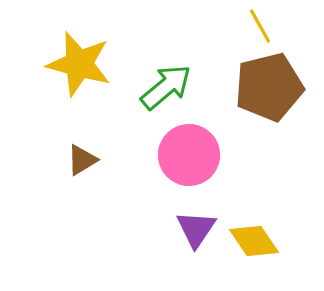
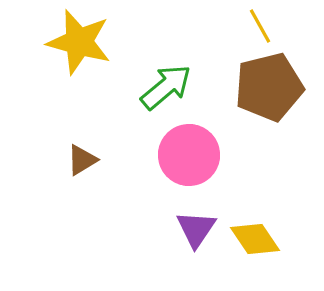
yellow star: moved 22 px up
yellow diamond: moved 1 px right, 2 px up
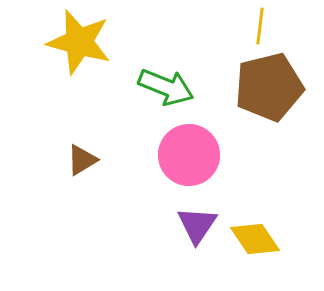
yellow line: rotated 36 degrees clockwise
green arrow: rotated 62 degrees clockwise
purple triangle: moved 1 px right, 4 px up
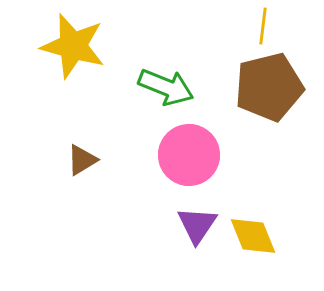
yellow line: moved 3 px right
yellow star: moved 6 px left, 4 px down
yellow diamond: moved 2 px left, 3 px up; rotated 12 degrees clockwise
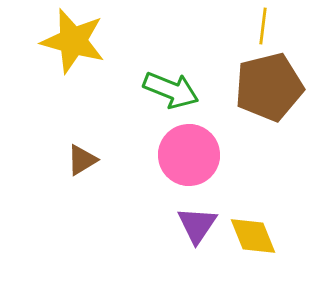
yellow star: moved 5 px up
green arrow: moved 5 px right, 3 px down
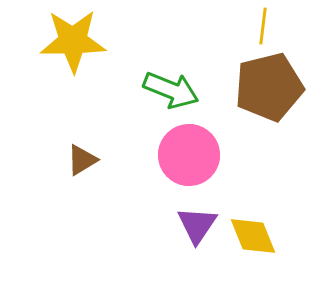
yellow star: rotated 16 degrees counterclockwise
